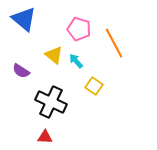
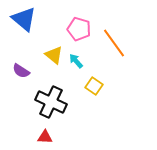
orange line: rotated 8 degrees counterclockwise
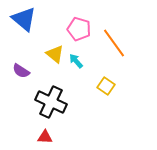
yellow triangle: moved 1 px right, 1 px up
yellow square: moved 12 px right
